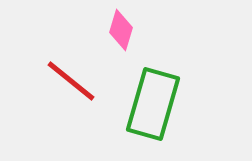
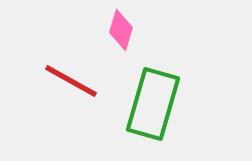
red line: rotated 10 degrees counterclockwise
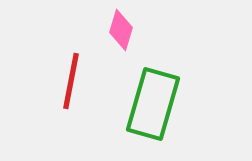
red line: rotated 72 degrees clockwise
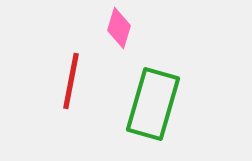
pink diamond: moved 2 px left, 2 px up
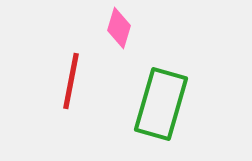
green rectangle: moved 8 px right
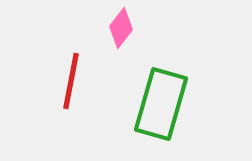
pink diamond: moved 2 px right; rotated 21 degrees clockwise
